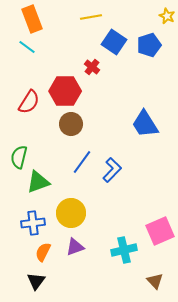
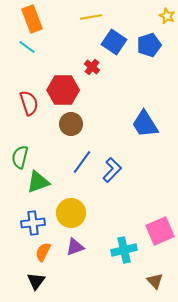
red hexagon: moved 2 px left, 1 px up
red semicircle: moved 1 px down; rotated 50 degrees counterclockwise
green semicircle: moved 1 px right
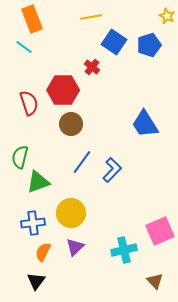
cyan line: moved 3 px left
purple triangle: rotated 24 degrees counterclockwise
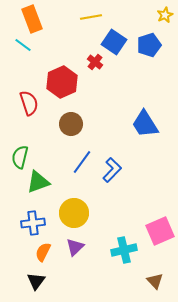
yellow star: moved 2 px left, 1 px up; rotated 21 degrees clockwise
cyan line: moved 1 px left, 2 px up
red cross: moved 3 px right, 5 px up
red hexagon: moved 1 px left, 8 px up; rotated 24 degrees counterclockwise
yellow circle: moved 3 px right
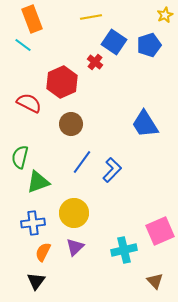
red semicircle: rotated 45 degrees counterclockwise
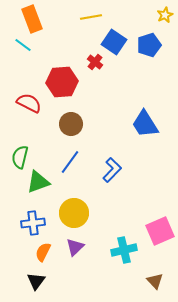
red hexagon: rotated 20 degrees clockwise
blue line: moved 12 px left
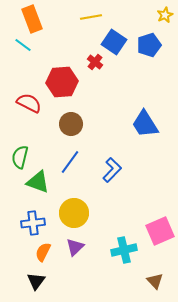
green triangle: rotated 40 degrees clockwise
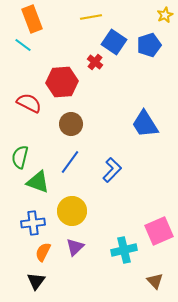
yellow circle: moved 2 px left, 2 px up
pink square: moved 1 px left
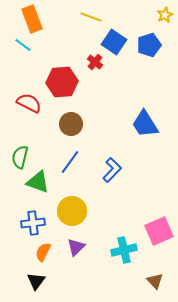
yellow line: rotated 30 degrees clockwise
purple triangle: moved 1 px right
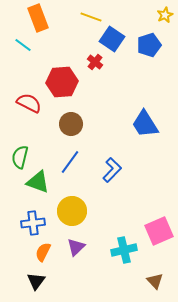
orange rectangle: moved 6 px right, 1 px up
blue square: moved 2 px left, 3 px up
